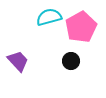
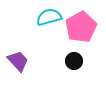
black circle: moved 3 px right
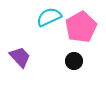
cyan semicircle: rotated 10 degrees counterclockwise
purple trapezoid: moved 2 px right, 4 px up
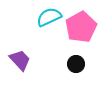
purple trapezoid: moved 3 px down
black circle: moved 2 px right, 3 px down
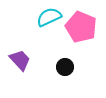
pink pentagon: rotated 20 degrees counterclockwise
black circle: moved 11 px left, 3 px down
